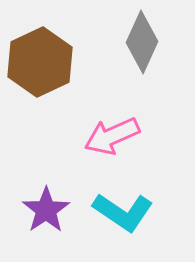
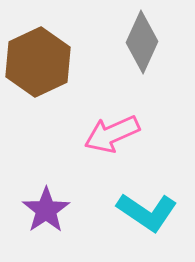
brown hexagon: moved 2 px left
pink arrow: moved 2 px up
cyan L-shape: moved 24 px right
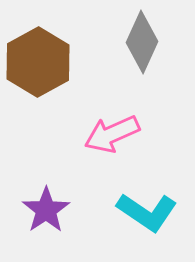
brown hexagon: rotated 4 degrees counterclockwise
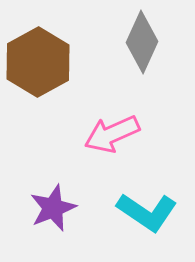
purple star: moved 7 px right, 2 px up; rotated 12 degrees clockwise
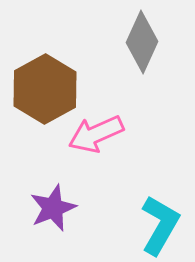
brown hexagon: moved 7 px right, 27 px down
pink arrow: moved 16 px left
cyan L-shape: moved 13 px right, 13 px down; rotated 94 degrees counterclockwise
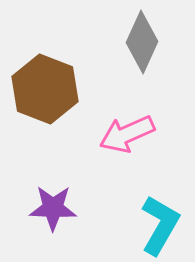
brown hexagon: rotated 10 degrees counterclockwise
pink arrow: moved 31 px right
purple star: rotated 24 degrees clockwise
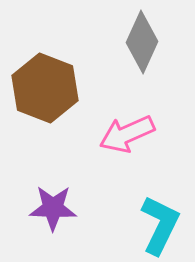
brown hexagon: moved 1 px up
cyan L-shape: rotated 4 degrees counterclockwise
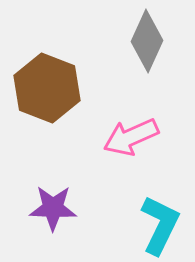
gray diamond: moved 5 px right, 1 px up
brown hexagon: moved 2 px right
pink arrow: moved 4 px right, 3 px down
